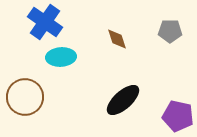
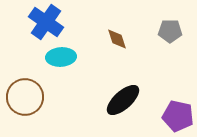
blue cross: moved 1 px right
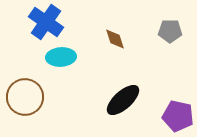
brown diamond: moved 2 px left
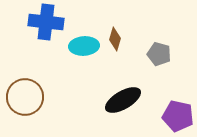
blue cross: rotated 28 degrees counterclockwise
gray pentagon: moved 11 px left, 23 px down; rotated 15 degrees clockwise
brown diamond: rotated 35 degrees clockwise
cyan ellipse: moved 23 px right, 11 px up
black ellipse: rotated 12 degrees clockwise
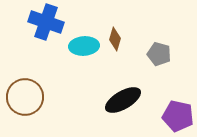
blue cross: rotated 12 degrees clockwise
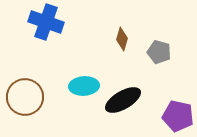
brown diamond: moved 7 px right
cyan ellipse: moved 40 px down
gray pentagon: moved 2 px up
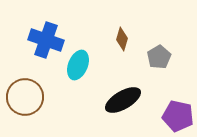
blue cross: moved 18 px down
gray pentagon: moved 5 px down; rotated 25 degrees clockwise
cyan ellipse: moved 6 px left, 21 px up; rotated 64 degrees counterclockwise
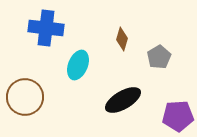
blue cross: moved 12 px up; rotated 12 degrees counterclockwise
purple pentagon: rotated 16 degrees counterclockwise
